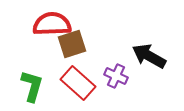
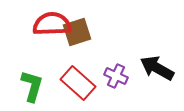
brown square: moved 5 px right, 12 px up
black arrow: moved 8 px right, 12 px down
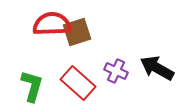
purple cross: moved 5 px up
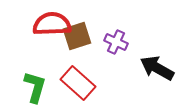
brown square: moved 4 px down
purple cross: moved 29 px up
green L-shape: moved 3 px right, 1 px down
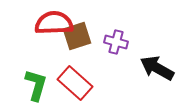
red semicircle: moved 2 px right, 1 px up
purple cross: rotated 10 degrees counterclockwise
red rectangle: moved 3 px left
green L-shape: moved 1 px right, 2 px up
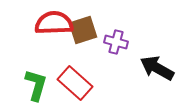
brown square: moved 6 px right, 6 px up
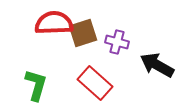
brown square: moved 3 px down
purple cross: moved 1 px right
black arrow: moved 3 px up
red rectangle: moved 20 px right
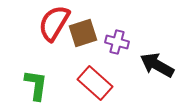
red semicircle: rotated 57 degrees counterclockwise
green L-shape: rotated 8 degrees counterclockwise
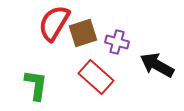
red rectangle: moved 1 px right, 6 px up
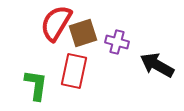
red semicircle: moved 2 px right
red rectangle: moved 22 px left, 6 px up; rotated 60 degrees clockwise
